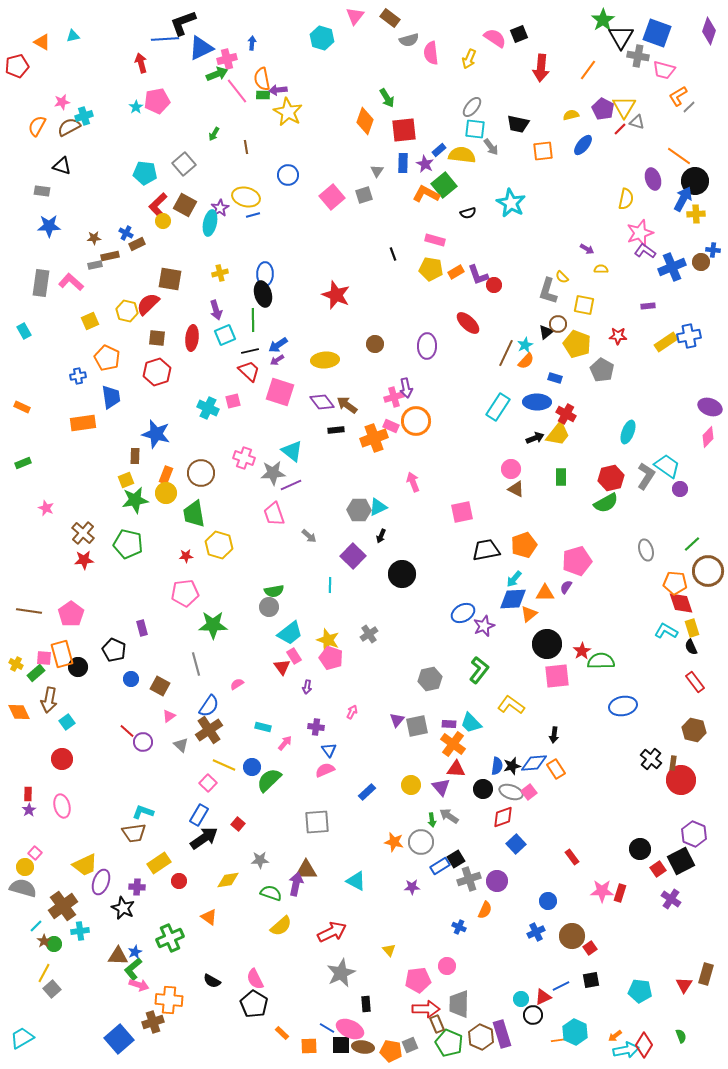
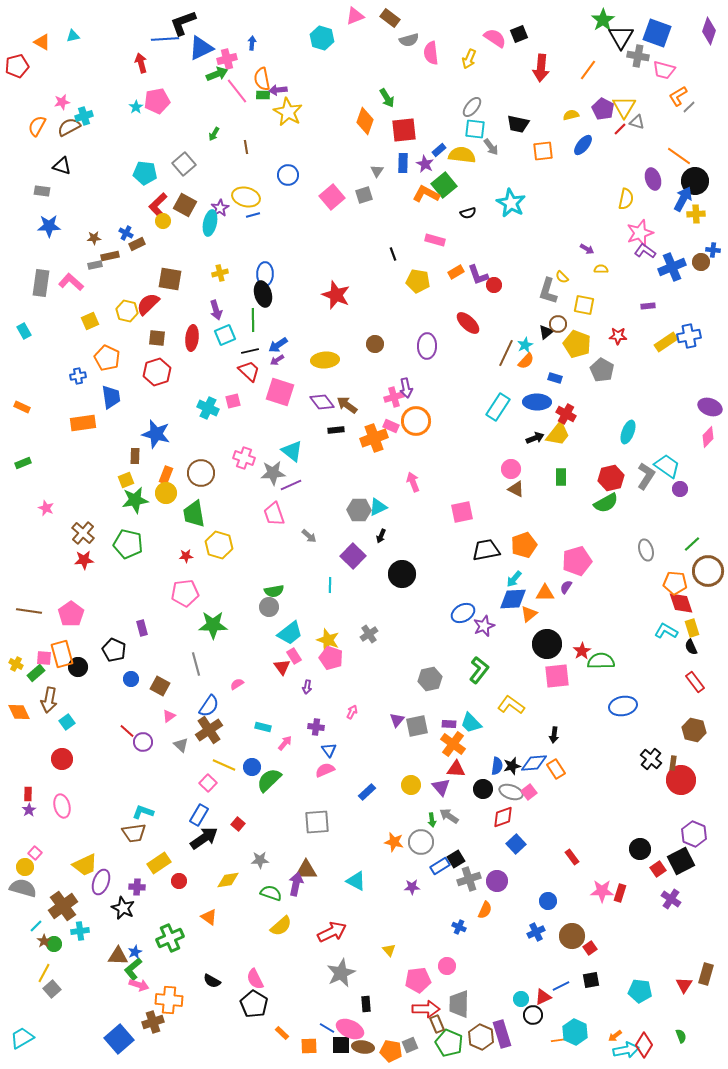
pink triangle at (355, 16): rotated 30 degrees clockwise
yellow pentagon at (431, 269): moved 13 px left, 12 px down
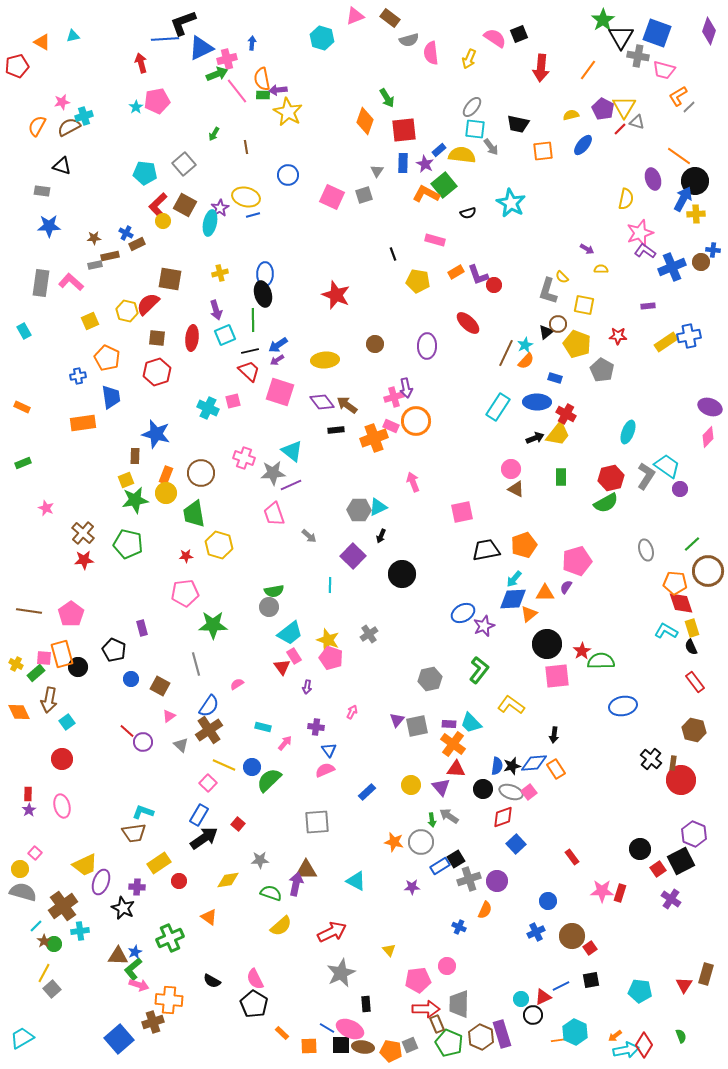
pink square at (332, 197): rotated 25 degrees counterclockwise
yellow circle at (25, 867): moved 5 px left, 2 px down
gray semicircle at (23, 888): moved 4 px down
